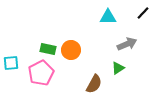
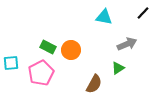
cyan triangle: moved 4 px left; rotated 12 degrees clockwise
green rectangle: moved 2 px up; rotated 14 degrees clockwise
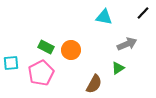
green rectangle: moved 2 px left
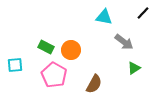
gray arrow: moved 3 px left, 2 px up; rotated 60 degrees clockwise
cyan square: moved 4 px right, 2 px down
green triangle: moved 16 px right
pink pentagon: moved 13 px right, 2 px down; rotated 15 degrees counterclockwise
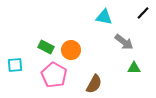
green triangle: rotated 32 degrees clockwise
